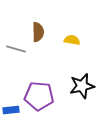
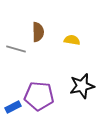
blue rectangle: moved 2 px right, 3 px up; rotated 21 degrees counterclockwise
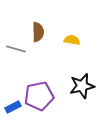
purple pentagon: rotated 16 degrees counterclockwise
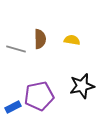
brown semicircle: moved 2 px right, 7 px down
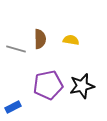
yellow semicircle: moved 1 px left
purple pentagon: moved 9 px right, 11 px up
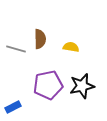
yellow semicircle: moved 7 px down
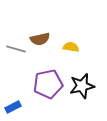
brown semicircle: rotated 78 degrees clockwise
purple pentagon: moved 1 px up
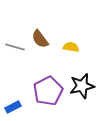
brown semicircle: rotated 66 degrees clockwise
gray line: moved 1 px left, 2 px up
purple pentagon: moved 7 px down; rotated 16 degrees counterclockwise
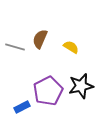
brown semicircle: rotated 60 degrees clockwise
yellow semicircle: rotated 21 degrees clockwise
black star: moved 1 px left
blue rectangle: moved 9 px right
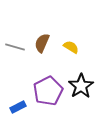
brown semicircle: moved 2 px right, 4 px down
black star: rotated 20 degrees counterclockwise
blue rectangle: moved 4 px left
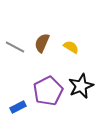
gray line: rotated 12 degrees clockwise
black star: rotated 10 degrees clockwise
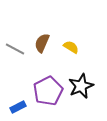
gray line: moved 2 px down
